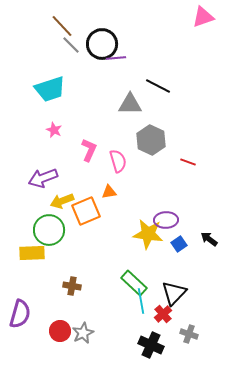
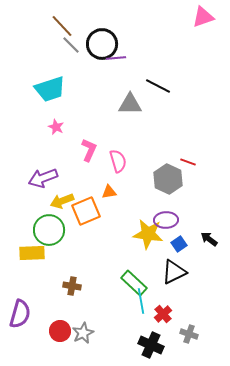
pink star: moved 2 px right, 3 px up
gray hexagon: moved 17 px right, 39 px down
black triangle: moved 21 px up; rotated 20 degrees clockwise
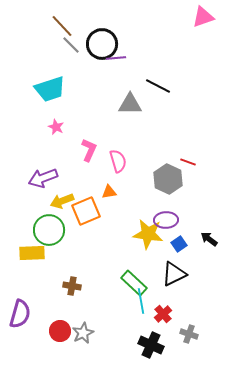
black triangle: moved 2 px down
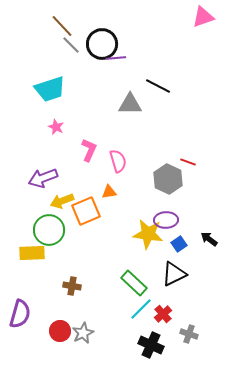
cyan line: moved 8 px down; rotated 55 degrees clockwise
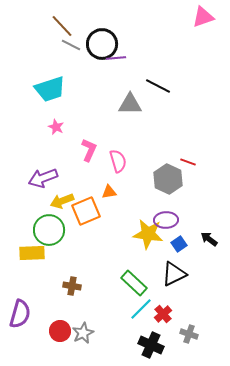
gray line: rotated 18 degrees counterclockwise
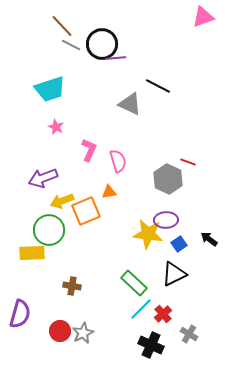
gray triangle: rotated 25 degrees clockwise
gray cross: rotated 12 degrees clockwise
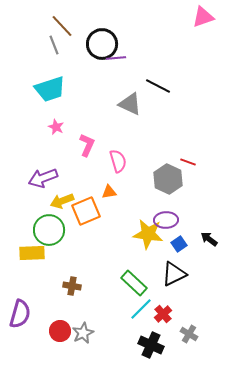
gray line: moved 17 px left; rotated 42 degrees clockwise
pink L-shape: moved 2 px left, 5 px up
